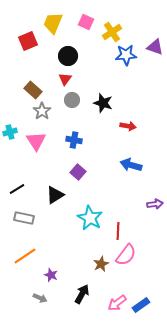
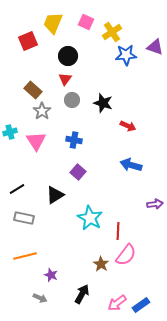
red arrow: rotated 14 degrees clockwise
orange line: rotated 20 degrees clockwise
brown star: rotated 14 degrees counterclockwise
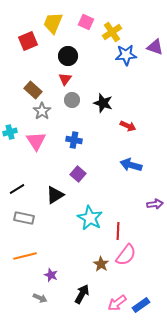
purple square: moved 2 px down
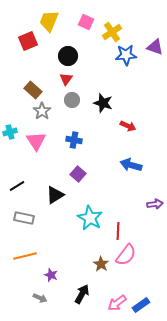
yellow trapezoid: moved 4 px left, 2 px up
red triangle: moved 1 px right
black line: moved 3 px up
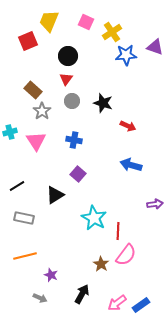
gray circle: moved 1 px down
cyan star: moved 4 px right
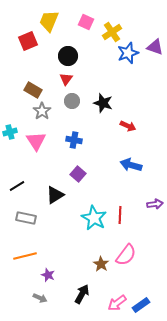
blue star: moved 2 px right, 2 px up; rotated 15 degrees counterclockwise
brown rectangle: rotated 12 degrees counterclockwise
gray rectangle: moved 2 px right
red line: moved 2 px right, 16 px up
purple star: moved 3 px left
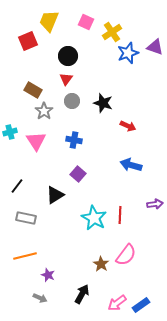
gray star: moved 2 px right
black line: rotated 21 degrees counterclockwise
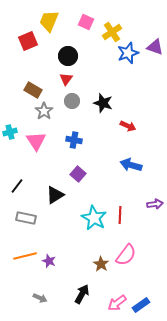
purple star: moved 1 px right, 14 px up
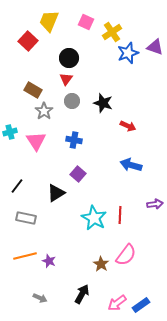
red square: rotated 24 degrees counterclockwise
black circle: moved 1 px right, 2 px down
black triangle: moved 1 px right, 2 px up
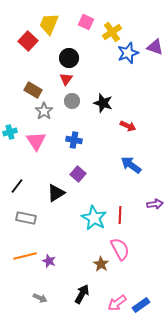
yellow trapezoid: moved 3 px down
blue arrow: rotated 20 degrees clockwise
pink semicircle: moved 6 px left, 6 px up; rotated 65 degrees counterclockwise
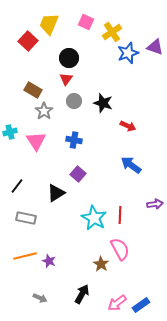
gray circle: moved 2 px right
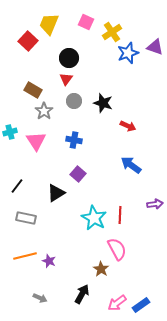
pink semicircle: moved 3 px left
brown star: moved 5 px down
